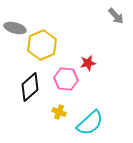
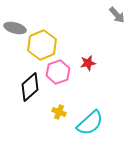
gray arrow: moved 1 px right, 1 px up
pink hexagon: moved 8 px left, 7 px up; rotated 25 degrees counterclockwise
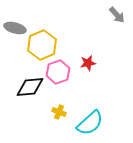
black diamond: rotated 36 degrees clockwise
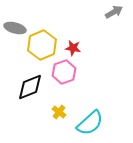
gray arrow: moved 3 px left, 3 px up; rotated 78 degrees counterclockwise
red star: moved 15 px left, 15 px up; rotated 21 degrees clockwise
pink hexagon: moved 6 px right
black diamond: rotated 16 degrees counterclockwise
yellow cross: rotated 16 degrees clockwise
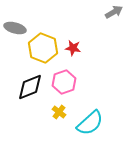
yellow hexagon: moved 1 px right, 3 px down; rotated 16 degrees counterclockwise
pink hexagon: moved 10 px down
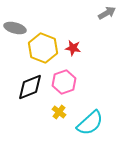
gray arrow: moved 7 px left, 1 px down
